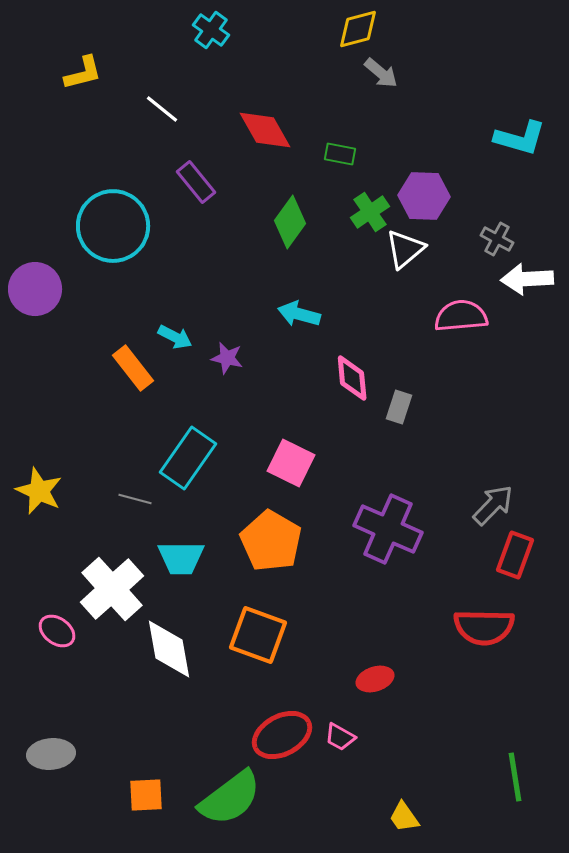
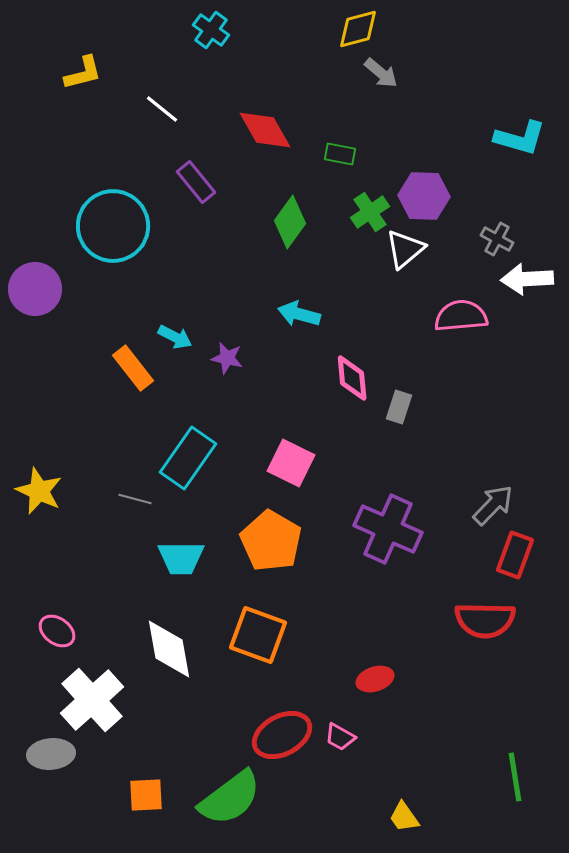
white cross at (112, 589): moved 20 px left, 111 px down
red semicircle at (484, 627): moved 1 px right, 7 px up
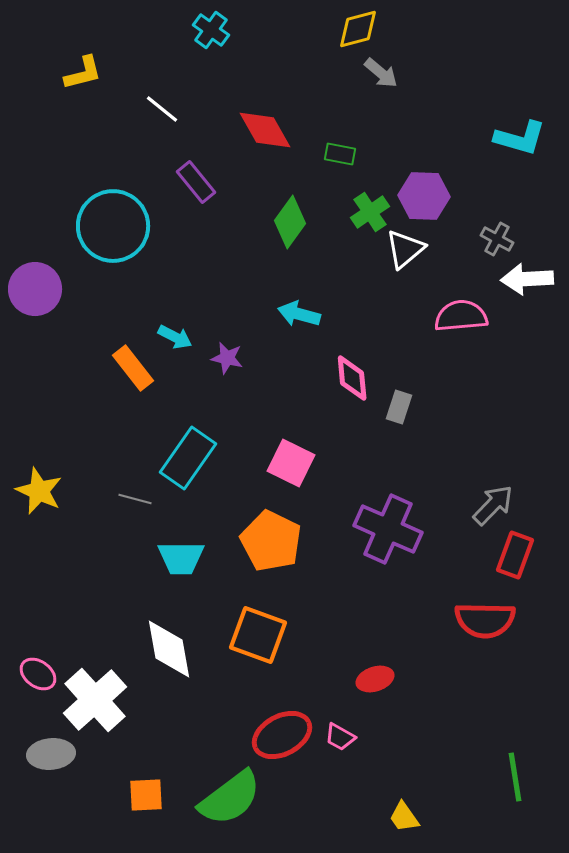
orange pentagon at (271, 541): rotated 4 degrees counterclockwise
pink ellipse at (57, 631): moved 19 px left, 43 px down
white cross at (92, 700): moved 3 px right
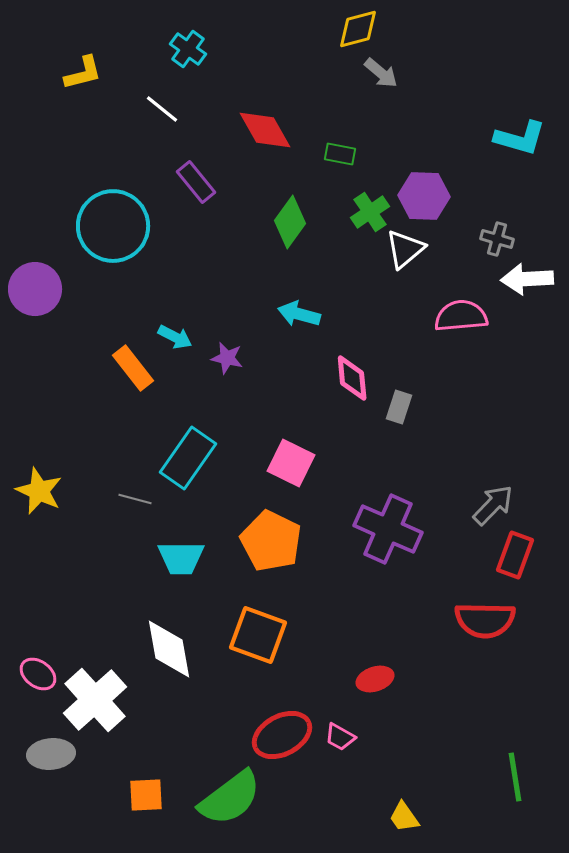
cyan cross at (211, 30): moved 23 px left, 19 px down
gray cross at (497, 239): rotated 12 degrees counterclockwise
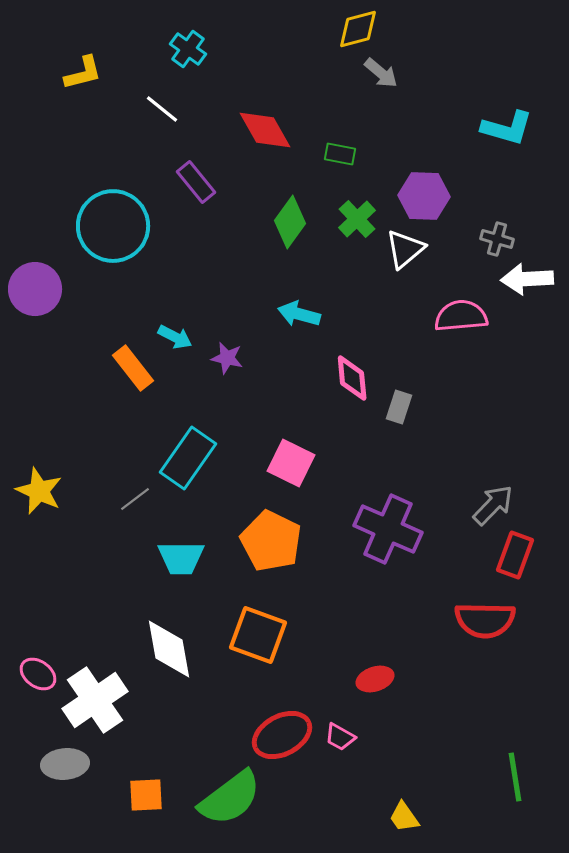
cyan L-shape at (520, 138): moved 13 px left, 10 px up
green cross at (370, 212): moved 13 px left, 7 px down; rotated 9 degrees counterclockwise
gray line at (135, 499): rotated 52 degrees counterclockwise
white cross at (95, 700): rotated 8 degrees clockwise
gray ellipse at (51, 754): moved 14 px right, 10 px down
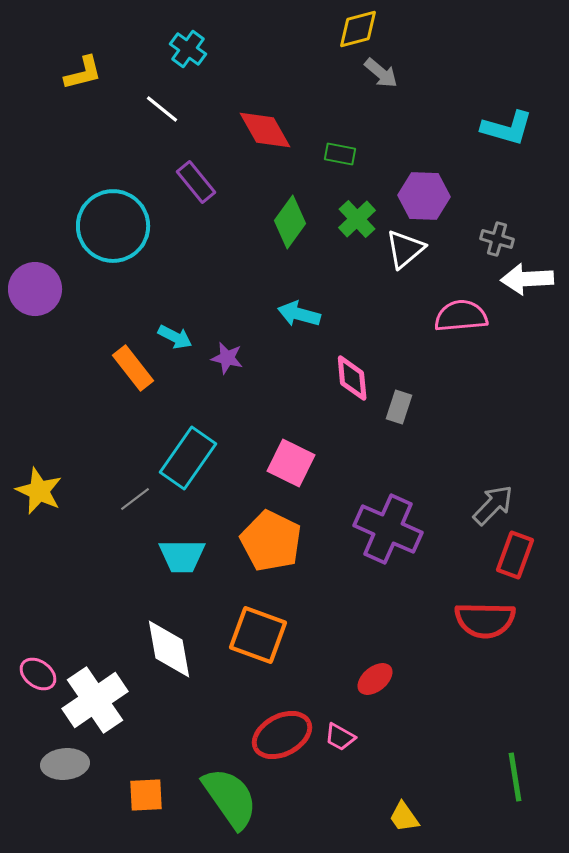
cyan trapezoid at (181, 558): moved 1 px right, 2 px up
red ellipse at (375, 679): rotated 21 degrees counterclockwise
green semicircle at (230, 798): rotated 88 degrees counterclockwise
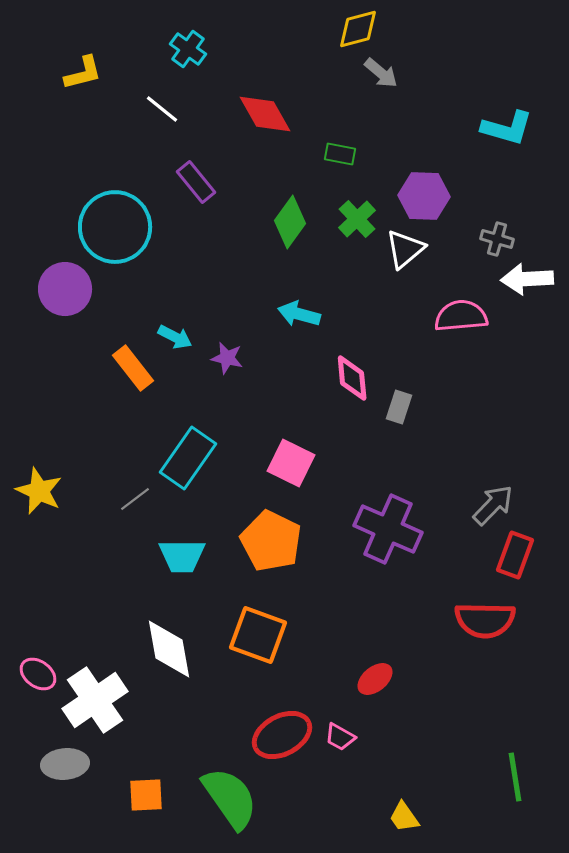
red diamond at (265, 130): moved 16 px up
cyan circle at (113, 226): moved 2 px right, 1 px down
purple circle at (35, 289): moved 30 px right
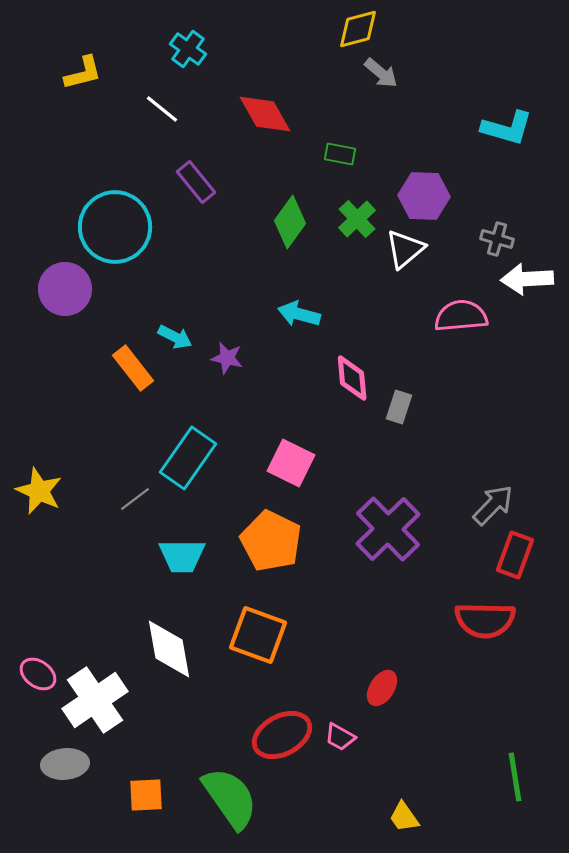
purple cross at (388, 529): rotated 22 degrees clockwise
red ellipse at (375, 679): moved 7 px right, 9 px down; rotated 18 degrees counterclockwise
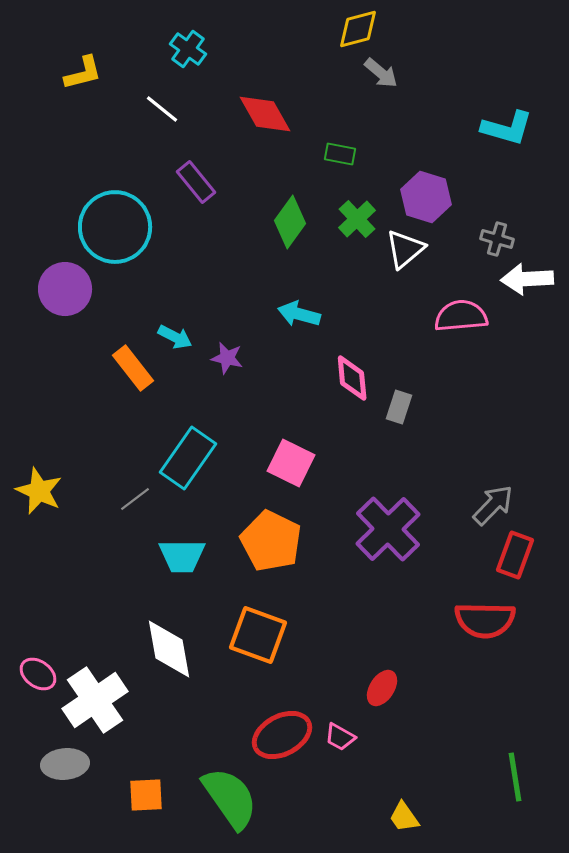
purple hexagon at (424, 196): moved 2 px right, 1 px down; rotated 15 degrees clockwise
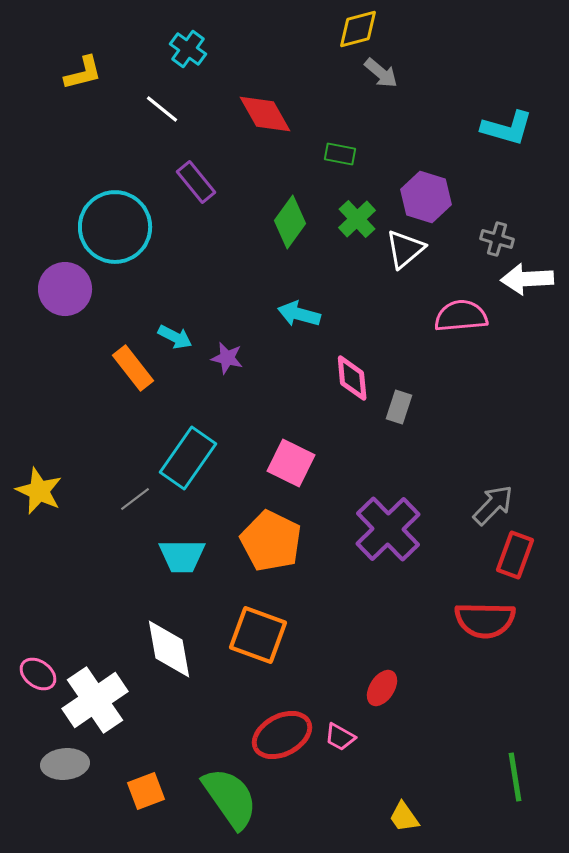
orange square at (146, 795): moved 4 px up; rotated 18 degrees counterclockwise
